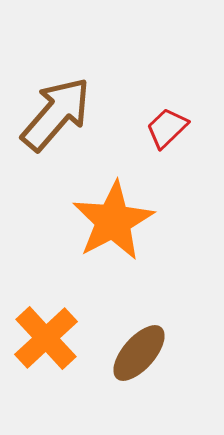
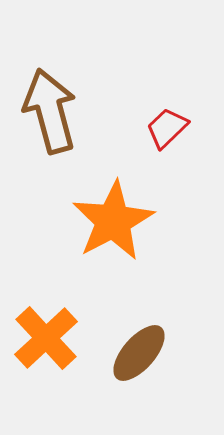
brown arrow: moved 6 px left, 3 px up; rotated 56 degrees counterclockwise
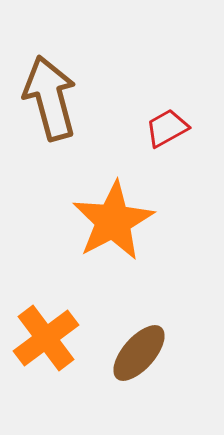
brown arrow: moved 13 px up
red trapezoid: rotated 15 degrees clockwise
orange cross: rotated 6 degrees clockwise
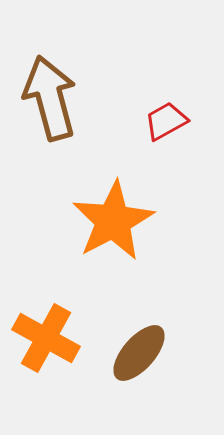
red trapezoid: moved 1 px left, 7 px up
orange cross: rotated 24 degrees counterclockwise
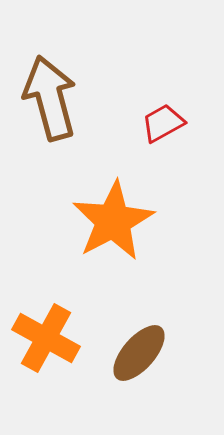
red trapezoid: moved 3 px left, 2 px down
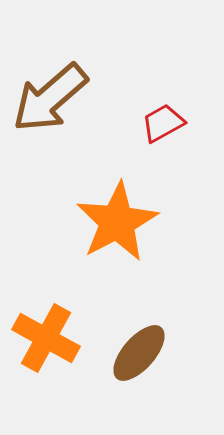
brown arrow: rotated 116 degrees counterclockwise
orange star: moved 4 px right, 1 px down
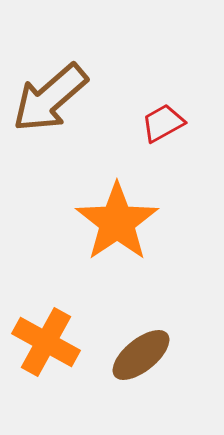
orange star: rotated 6 degrees counterclockwise
orange cross: moved 4 px down
brown ellipse: moved 2 px right, 2 px down; rotated 10 degrees clockwise
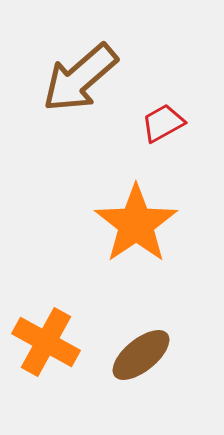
brown arrow: moved 30 px right, 20 px up
orange star: moved 19 px right, 2 px down
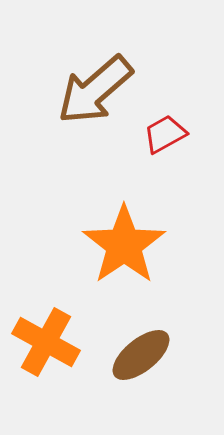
brown arrow: moved 15 px right, 12 px down
red trapezoid: moved 2 px right, 11 px down
orange star: moved 12 px left, 21 px down
